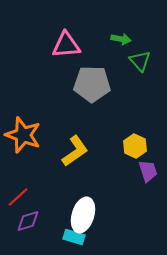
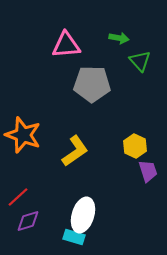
green arrow: moved 2 px left, 1 px up
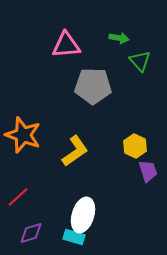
gray pentagon: moved 1 px right, 2 px down
purple diamond: moved 3 px right, 12 px down
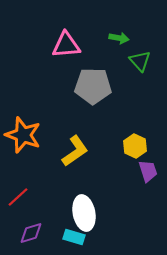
white ellipse: moved 1 px right, 2 px up; rotated 28 degrees counterclockwise
